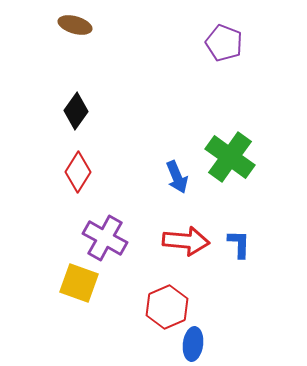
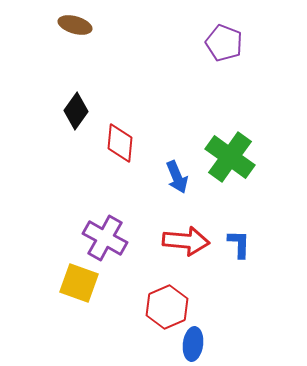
red diamond: moved 42 px right, 29 px up; rotated 27 degrees counterclockwise
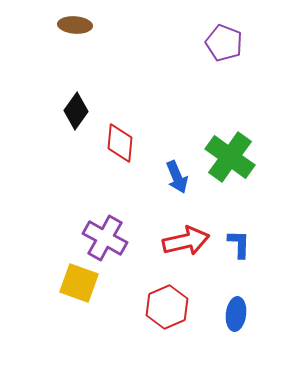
brown ellipse: rotated 12 degrees counterclockwise
red arrow: rotated 18 degrees counterclockwise
blue ellipse: moved 43 px right, 30 px up
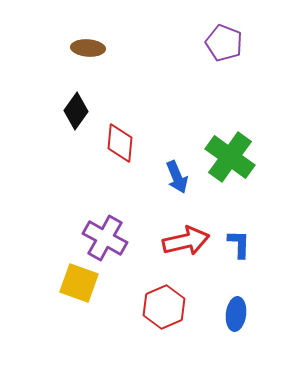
brown ellipse: moved 13 px right, 23 px down
red hexagon: moved 3 px left
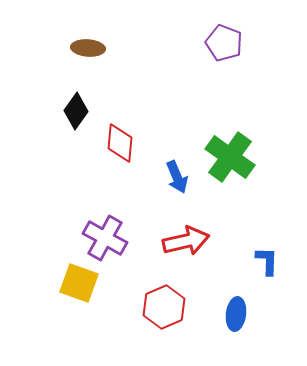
blue L-shape: moved 28 px right, 17 px down
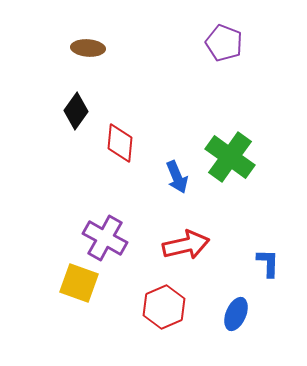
red arrow: moved 4 px down
blue L-shape: moved 1 px right, 2 px down
blue ellipse: rotated 16 degrees clockwise
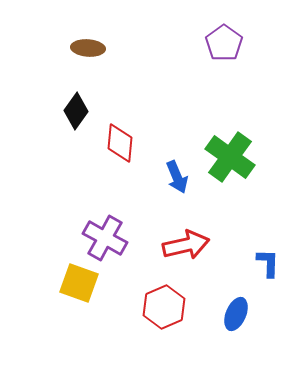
purple pentagon: rotated 15 degrees clockwise
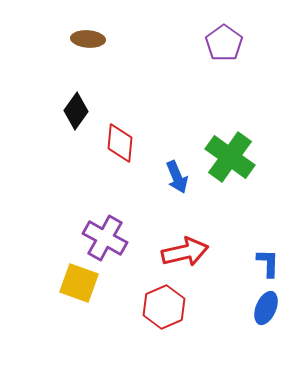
brown ellipse: moved 9 px up
red arrow: moved 1 px left, 7 px down
blue ellipse: moved 30 px right, 6 px up
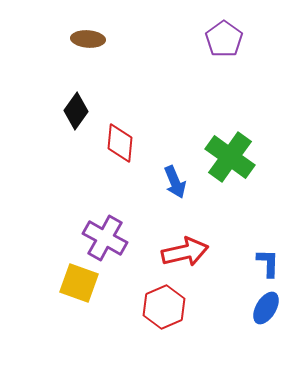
purple pentagon: moved 4 px up
blue arrow: moved 2 px left, 5 px down
blue ellipse: rotated 8 degrees clockwise
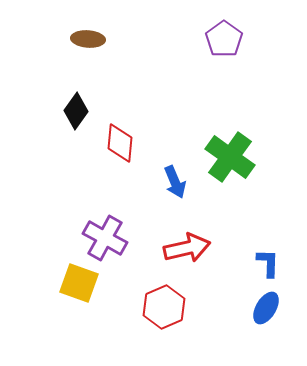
red arrow: moved 2 px right, 4 px up
